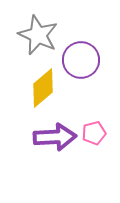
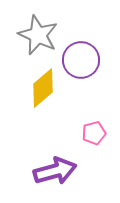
purple arrow: moved 34 px down; rotated 12 degrees counterclockwise
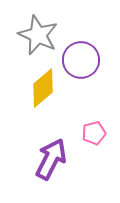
purple arrow: moved 4 px left, 12 px up; rotated 48 degrees counterclockwise
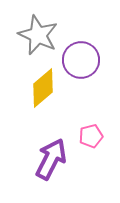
pink pentagon: moved 3 px left, 3 px down
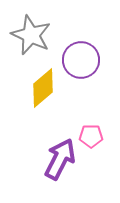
gray star: moved 7 px left
pink pentagon: rotated 15 degrees clockwise
purple arrow: moved 9 px right
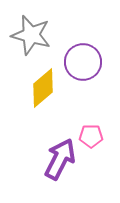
gray star: rotated 9 degrees counterclockwise
purple circle: moved 2 px right, 2 px down
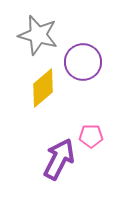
gray star: moved 7 px right
purple arrow: moved 1 px left
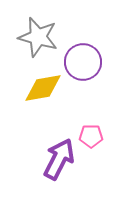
gray star: moved 2 px down
yellow diamond: rotated 30 degrees clockwise
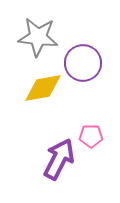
gray star: rotated 9 degrees counterclockwise
purple circle: moved 1 px down
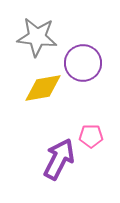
gray star: moved 1 px left
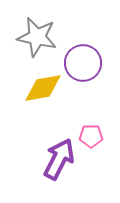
gray star: rotated 6 degrees clockwise
